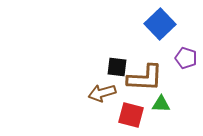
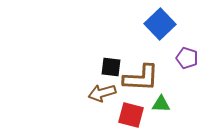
purple pentagon: moved 1 px right
black square: moved 6 px left
brown L-shape: moved 4 px left
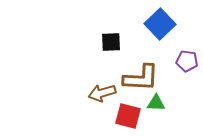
purple pentagon: moved 3 px down; rotated 10 degrees counterclockwise
black square: moved 25 px up; rotated 10 degrees counterclockwise
green triangle: moved 5 px left, 1 px up
red square: moved 3 px left, 1 px down
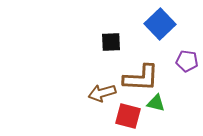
green triangle: rotated 12 degrees clockwise
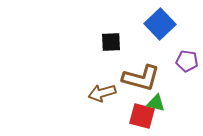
brown L-shape: rotated 12 degrees clockwise
red square: moved 14 px right
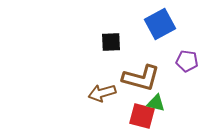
blue square: rotated 16 degrees clockwise
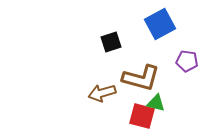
black square: rotated 15 degrees counterclockwise
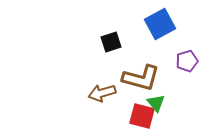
purple pentagon: rotated 25 degrees counterclockwise
green triangle: rotated 36 degrees clockwise
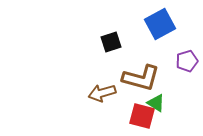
green triangle: rotated 18 degrees counterclockwise
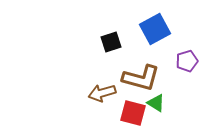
blue square: moved 5 px left, 5 px down
red square: moved 9 px left, 3 px up
